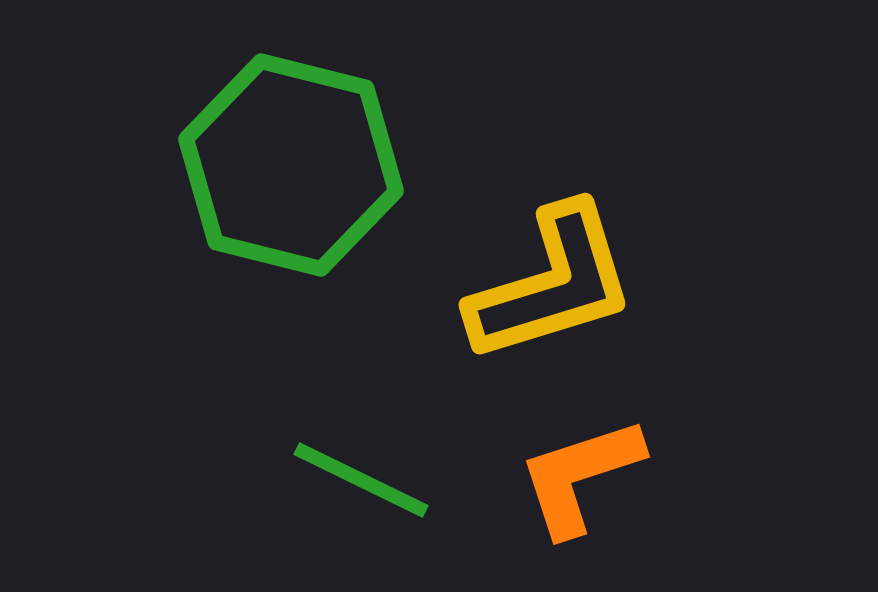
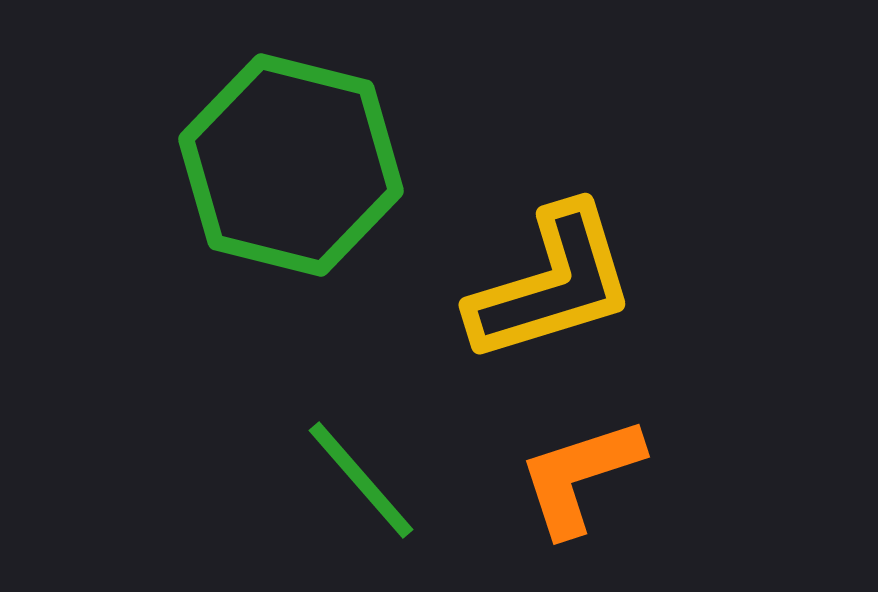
green line: rotated 23 degrees clockwise
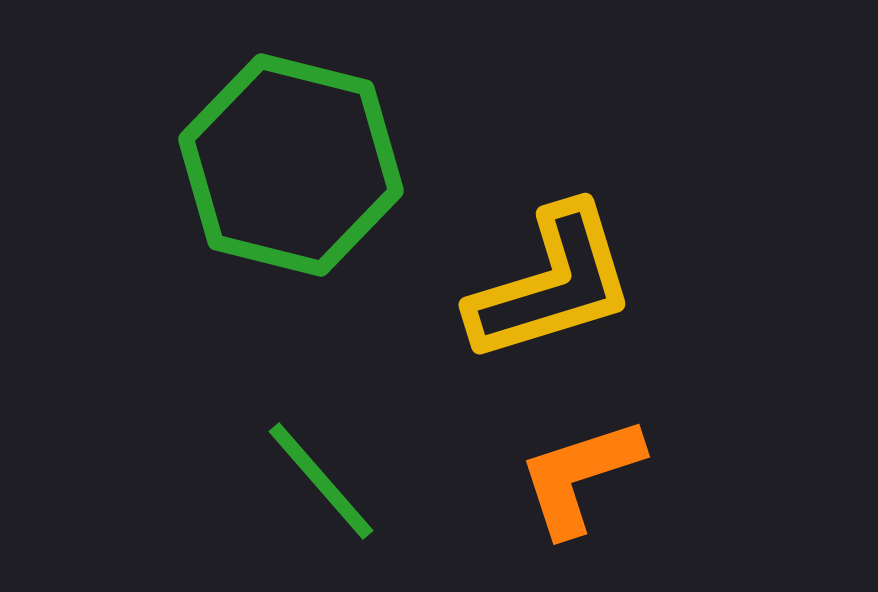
green line: moved 40 px left, 1 px down
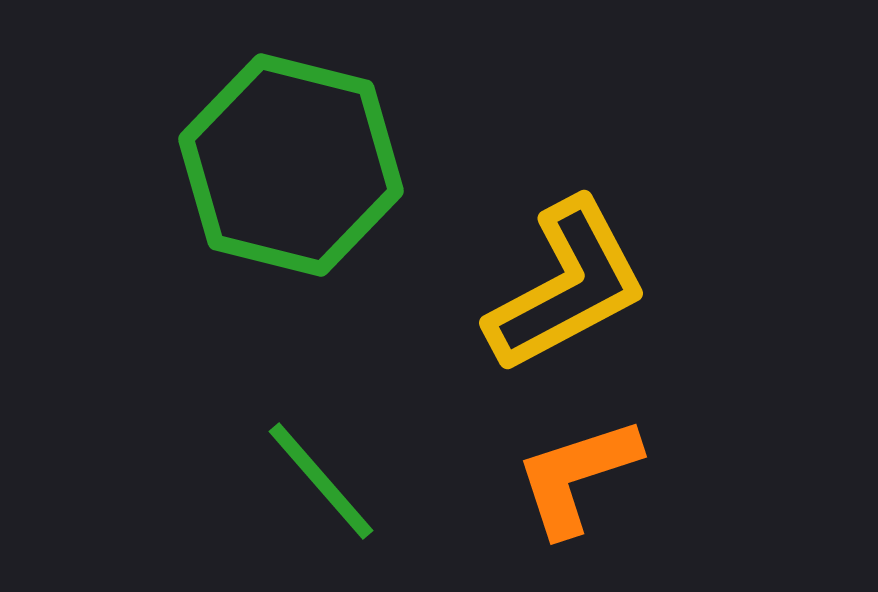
yellow L-shape: moved 15 px right, 2 px down; rotated 11 degrees counterclockwise
orange L-shape: moved 3 px left
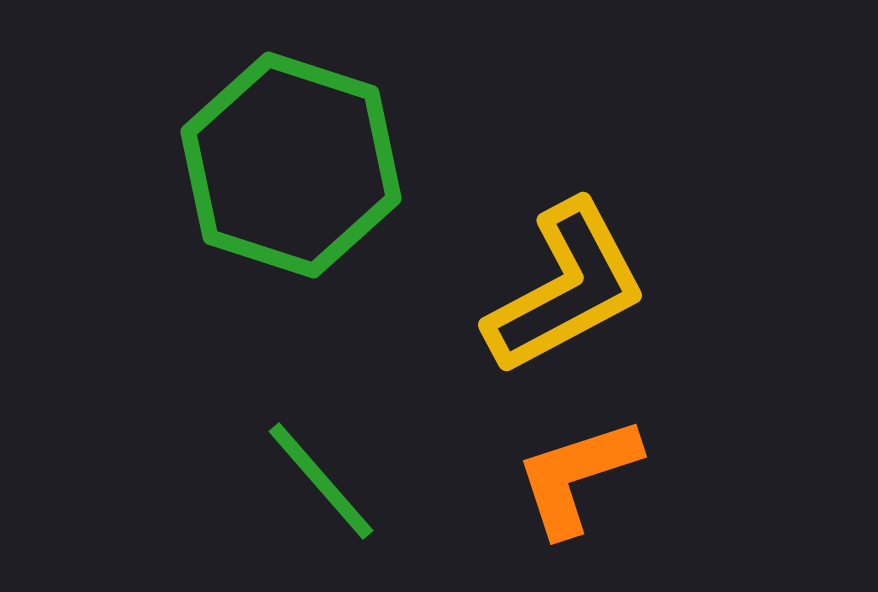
green hexagon: rotated 4 degrees clockwise
yellow L-shape: moved 1 px left, 2 px down
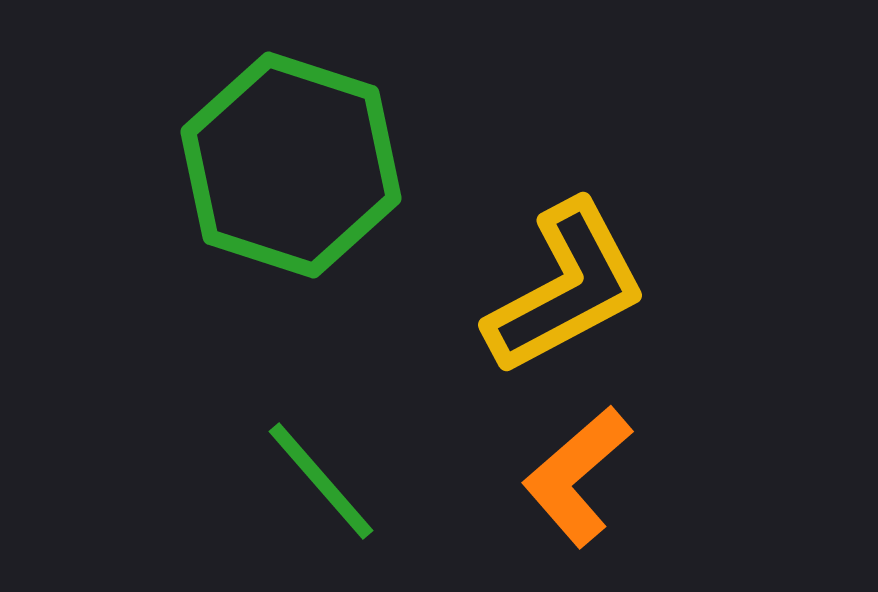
orange L-shape: rotated 23 degrees counterclockwise
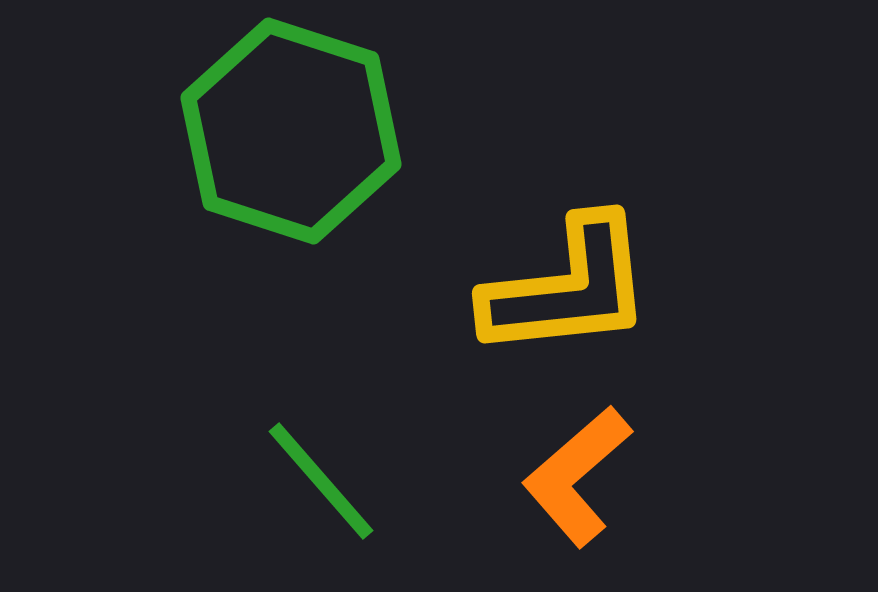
green hexagon: moved 34 px up
yellow L-shape: moved 2 px right; rotated 22 degrees clockwise
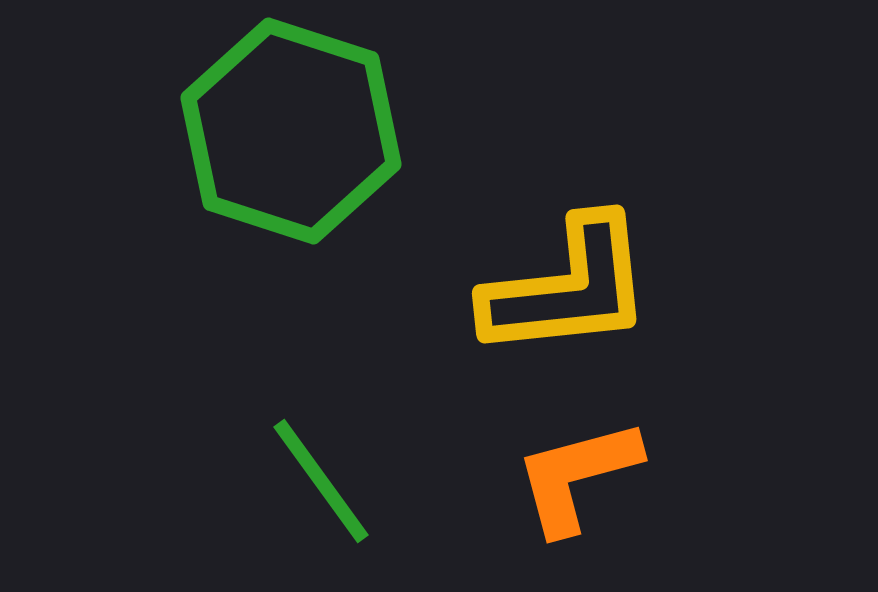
orange L-shape: rotated 26 degrees clockwise
green line: rotated 5 degrees clockwise
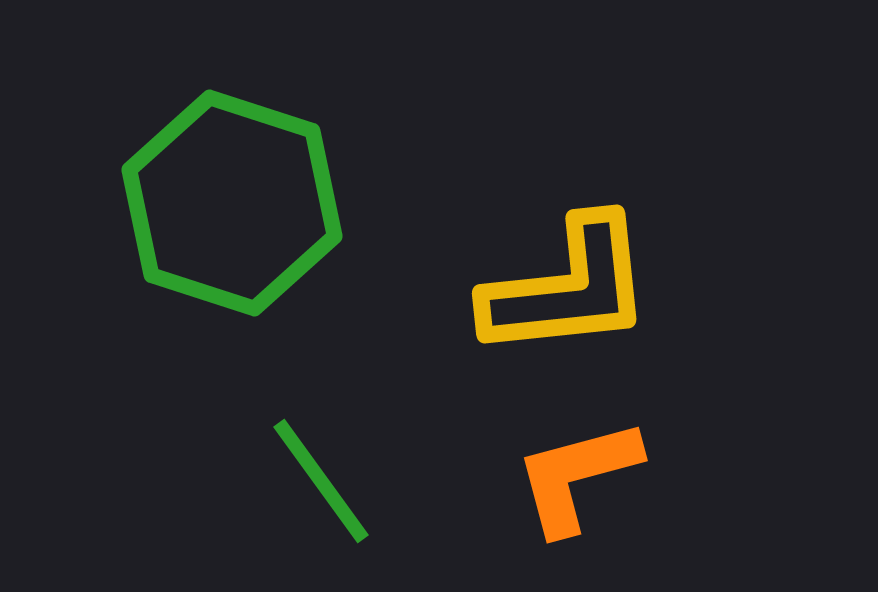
green hexagon: moved 59 px left, 72 px down
